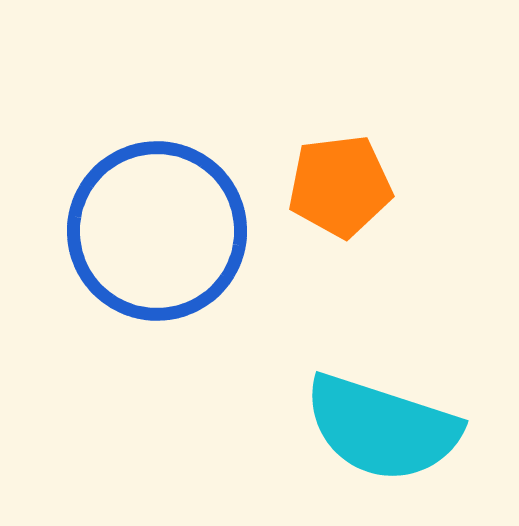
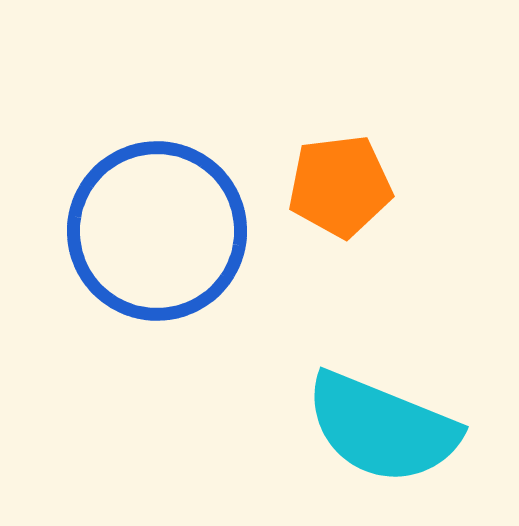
cyan semicircle: rotated 4 degrees clockwise
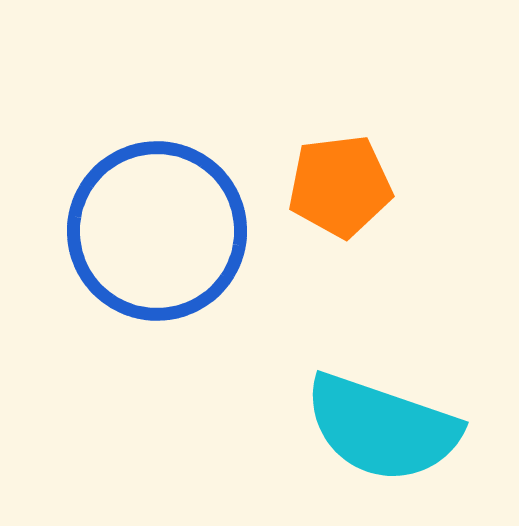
cyan semicircle: rotated 3 degrees counterclockwise
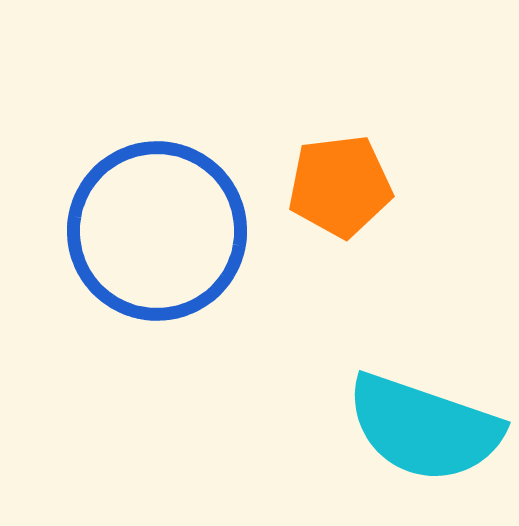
cyan semicircle: moved 42 px right
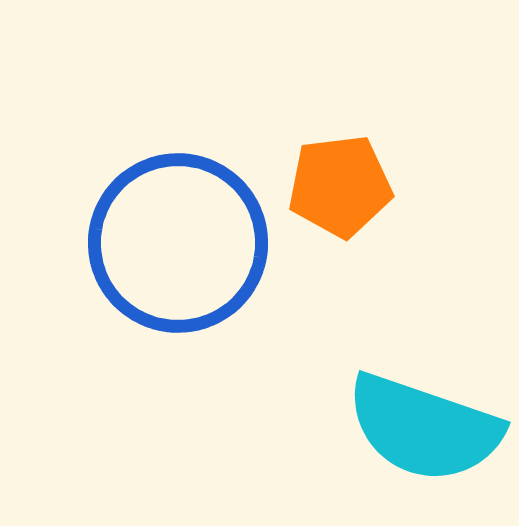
blue circle: moved 21 px right, 12 px down
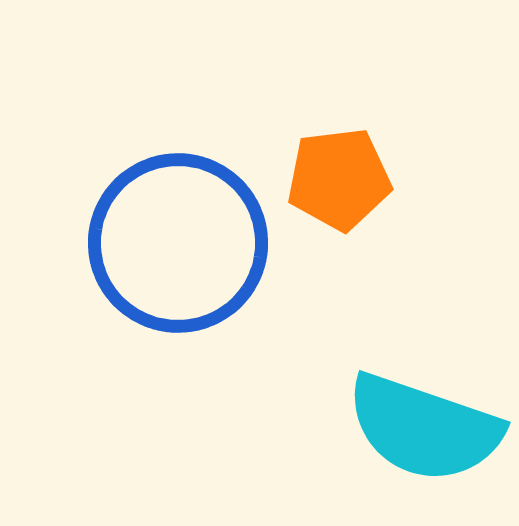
orange pentagon: moved 1 px left, 7 px up
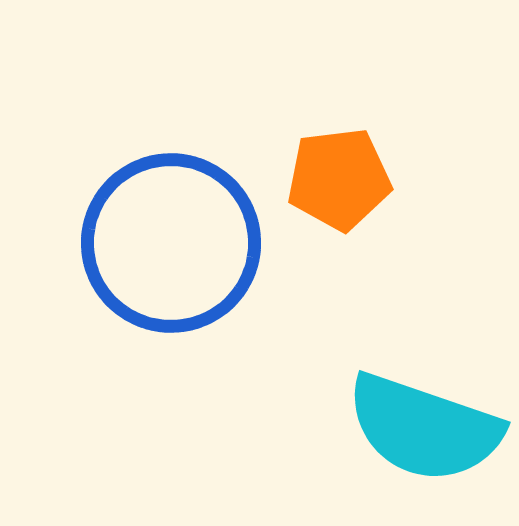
blue circle: moved 7 px left
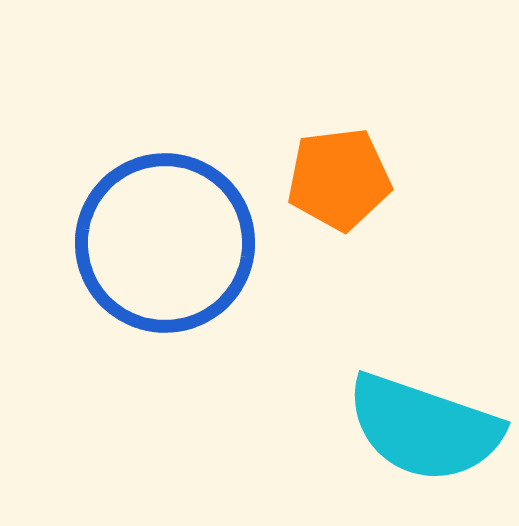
blue circle: moved 6 px left
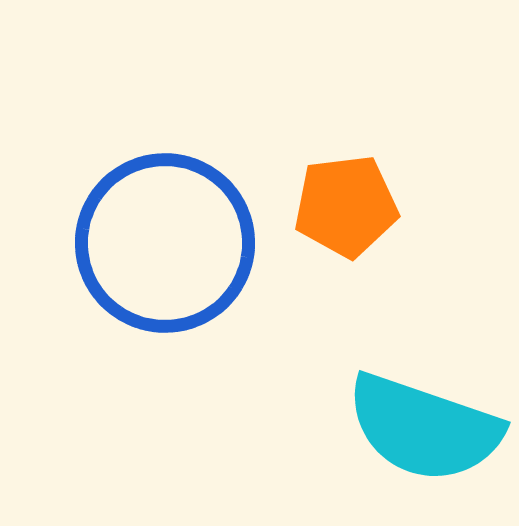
orange pentagon: moved 7 px right, 27 px down
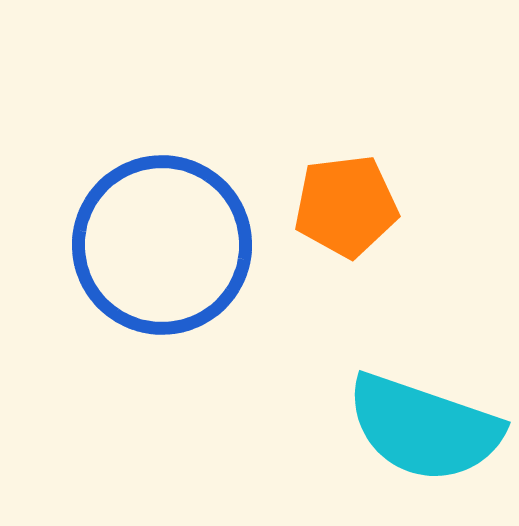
blue circle: moved 3 px left, 2 px down
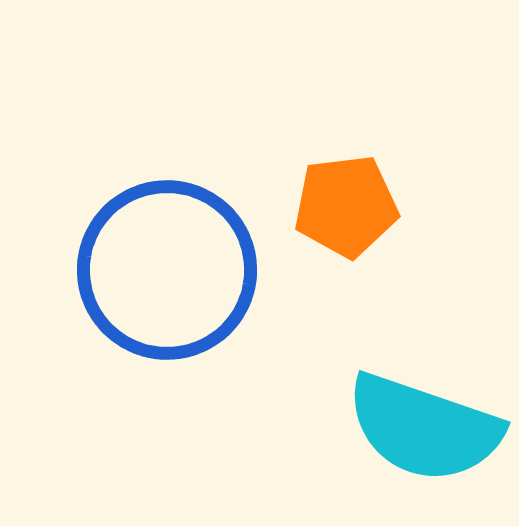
blue circle: moved 5 px right, 25 px down
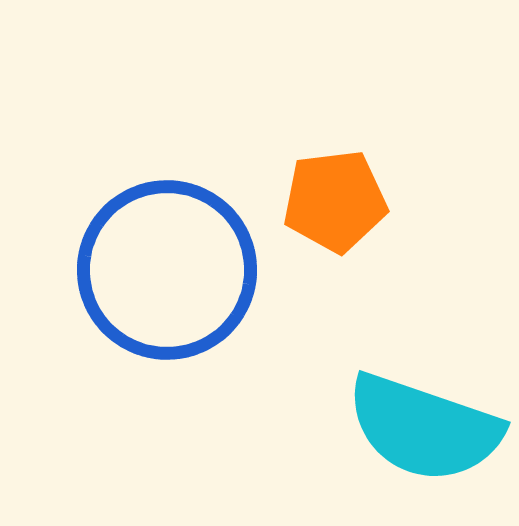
orange pentagon: moved 11 px left, 5 px up
